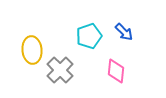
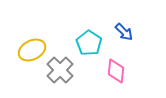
cyan pentagon: moved 7 px down; rotated 20 degrees counterclockwise
yellow ellipse: rotated 68 degrees clockwise
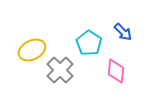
blue arrow: moved 1 px left
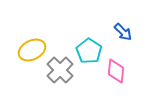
cyan pentagon: moved 8 px down
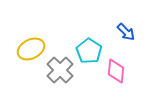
blue arrow: moved 3 px right
yellow ellipse: moved 1 px left, 1 px up
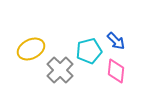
blue arrow: moved 10 px left, 9 px down
cyan pentagon: rotated 25 degrees clockwise
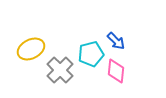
cyan pentagon: moved 2 px right, 3 px down
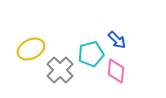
blue arrow: moved 1 px right, 1 px up
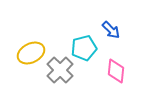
blue arrow: moved 6 px left, 10 px up
yellow ellipse: moved 4 px down
cyan pentagon: moved 7 px left, 6 px up
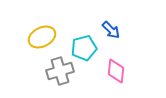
yellow ellipse: moved 11 px right, 16 px up
gray cross: moved 1 px down; rotated 28 degrees clockwise
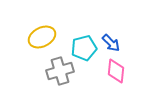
blue arrow: moved 13 px down
